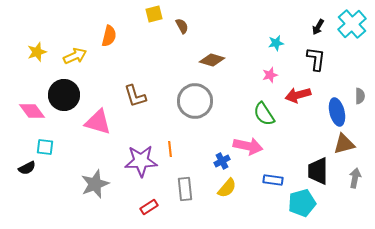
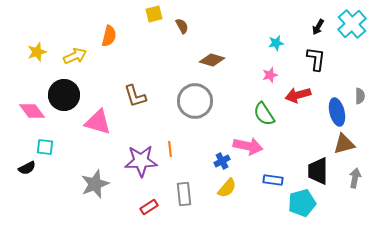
gray rectangle: moved 1 px left, 5 px down
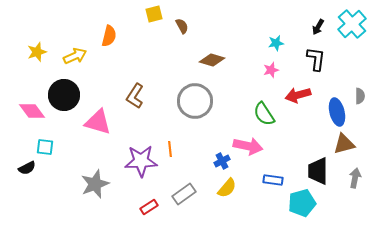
pink star: moved 1 px right, 5 px up
brown L-shape: rotated 50 degrees clockwise
gray rectangle: rotated 60 degrees clockwise
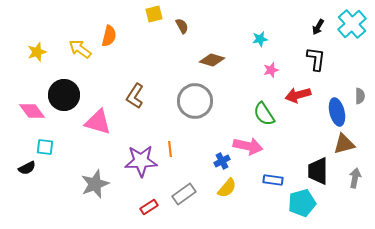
cyan star: moved 16 px left, 4 px up
yellow arrow: moved 5 px right, 7 px up; rotated 120 degrees counterclockwise
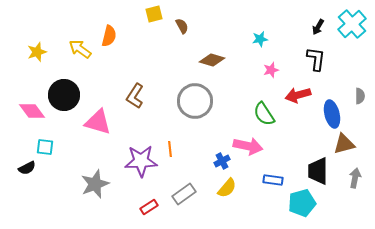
blue ellipse: moved 5 px left, 2 px down
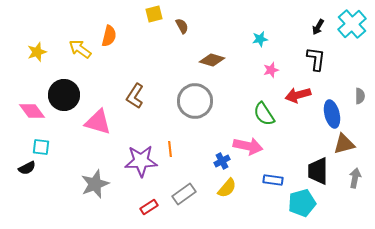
cyan square: moved 4 px left
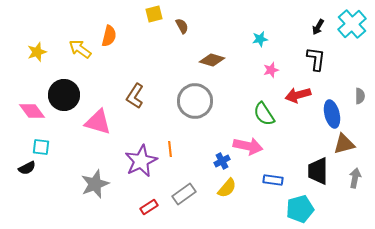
purple star: rotated 24 degrees counterclockwise
cyan pentagon: moved 2 px left, 6 px down
